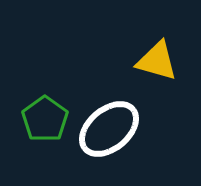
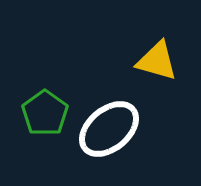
green pentagon: moved 6 px up
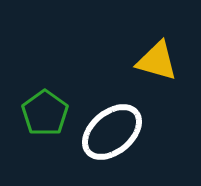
white ellipse: moved 3 px right, 3 px down
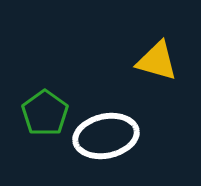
white ellipse: moved 6 px left, 4 px down; rotated 28 degrees clockwise
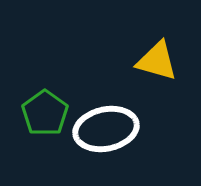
white ellipse: moved 7 px up
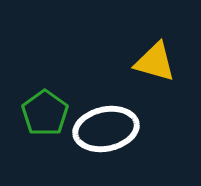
yellow triangle: moved 2 px left, 1 px down
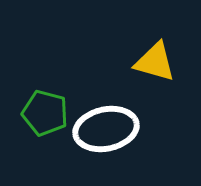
green pentagon: rotated 21 degrees counterclockwise
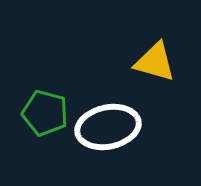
white ellipse: moved 2 px right, 2 px up
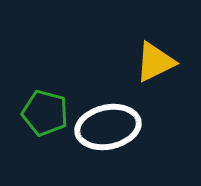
yellow triangle: rotated 42 degrees counterclockwise
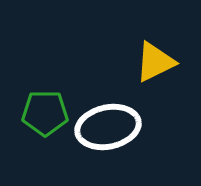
green pentagon: rotated 15 degrees counterclockwise
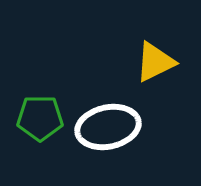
green pentagon: moved 5 px left, 5 px down
